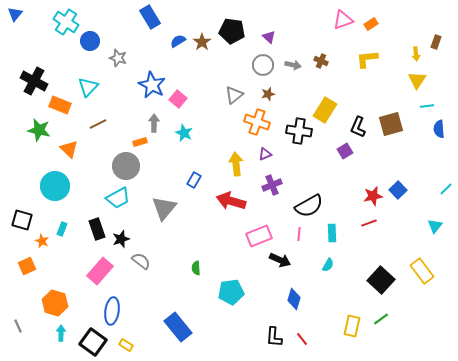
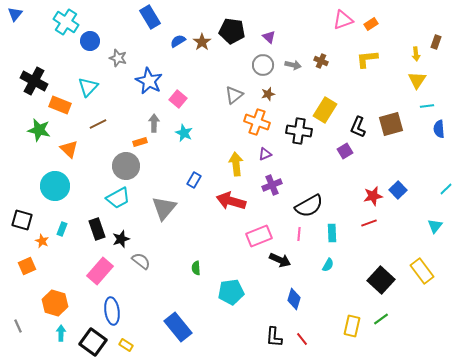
blue star at (152, 85): moved 3 px left, 4 px up
blue ellipse at (112, 311): rotated 16 degrees counterclockwise
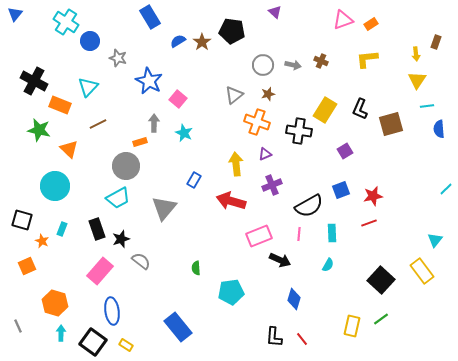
purple triangle at (269, 37): moved 6 px right, 25 px up
black L-shape at (358, 127): moved 2 px right, 18 px up
blue square at (398, 190): moved 57 px left; rotated 24 degrees clockwise
cyan triangle at (435, 226): moved 14 px down
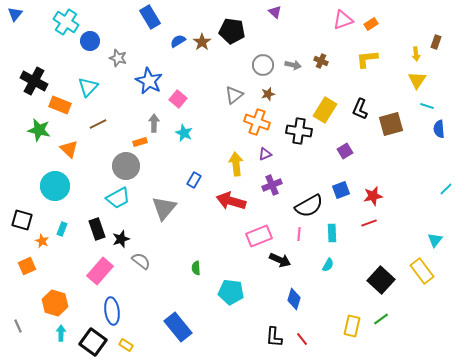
cyan line at (427, 106): rotated 24 degrees clockwise
cyan pentagon at (231, 292): rotated 15 degrees clockwise
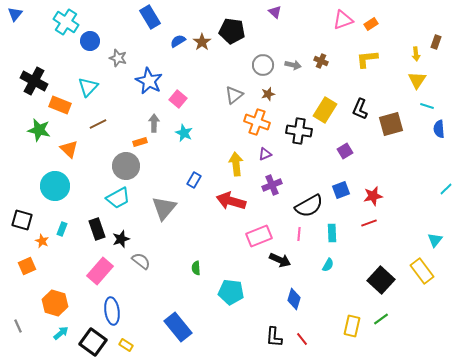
cyan arrow at (61, 333): rotated 49 degrees clockwise
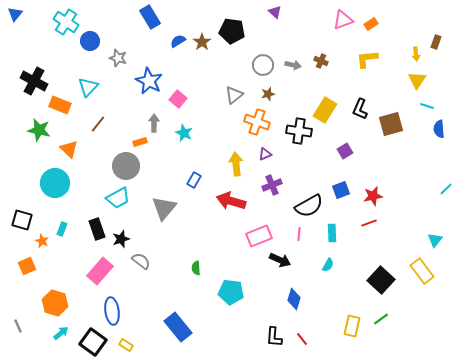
brown line at (98, 124): rotated 24 degrees counterclockwise
cyan circle at (55, 186): moved 3 px up
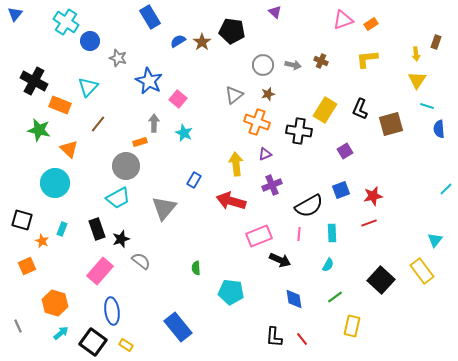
blue diamond at (294, 299): rotated 25 degrees counterclockwise
green line at (381, 319): moved 46 px left, 22 px up
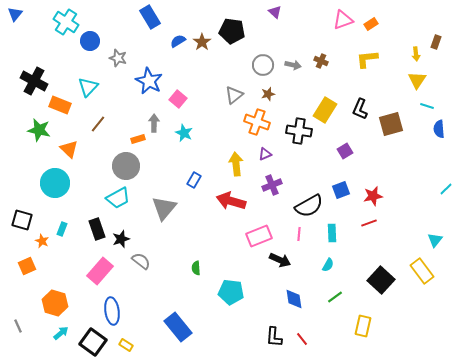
orange rectangle at (140, 142): moved 2 px left, 3 px up
yellow rectangle at (352, 326): moved 11 px right
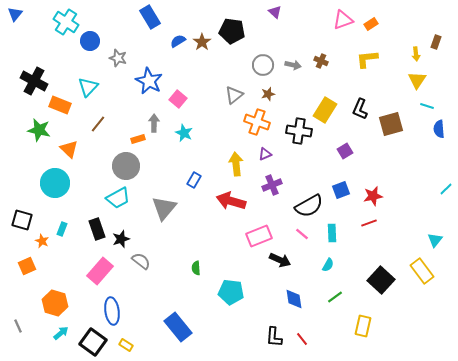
pink line at (299, 234): moved 3 px right; rotated 56 degrees counterclockwise
